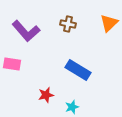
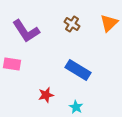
brown cross: moved 4 px right; rotated 21 degrees clockwise
purple L-shape: rotated 8 degrees clockwise
cyan star: moved 4 px right; rotated 24 degrees counterclockwise
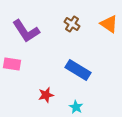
orange triangle: moved 1 px down; rotated 42 degrees counterclockwise
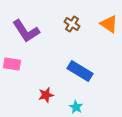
blue rectangle: moved 2 px right, 1 px down
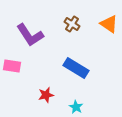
purple L-shape: moved 4 px right, 4 px down
pink rectangle: moved 2 px down
blue rectangle: moved 4 px left, 3 px up
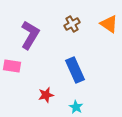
brown cross: rotated 28 degrees clockwise
purple L-shape: rotated 116 degrees counterclockwise
blue rectangle: moved 1 px left, 2 px down; rotated 35 degrees clockwise
